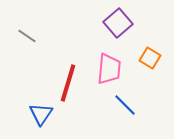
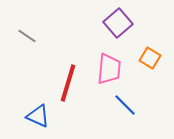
blue triangle: moved 3 px left, 2 px down; rotated 40 degrees counterclockwise
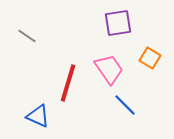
purple square: rotated 32 degrees clockwise
pink trapezoid: rotated 40 degrees counterclockwise
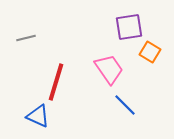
purple square: moved 11 px right, 4 px down
gray line: moved 1 px left, 2 px down; rotated 48 degrees counterclockwise
orange square: moved 6 px up
red line: moved 12 px left, 1 px up
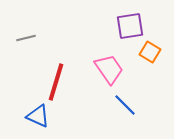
purple square: moved 1 px right, 1 px up
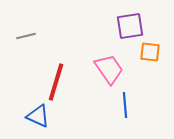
gray line: moved 2 px up
orange square: rotated 25 degrees counterclockwise
blue line: rotated 40 degrees clockwise
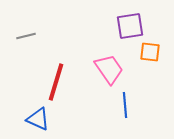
blue triangle: moved 3 px down
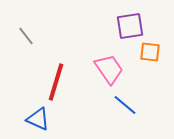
gray line: rotated 66 degrees clockwise
blue line: rotated 45 degrees counterclockwise
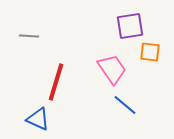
gray line: moved 3 px right; rotated 48 degrees counterclockwise
pink trapezoid: moved 3 px right
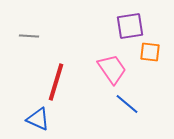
blue line: moved 2 px right, 1 px up
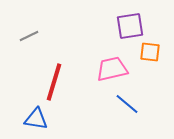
gray line: rotated 30 degrees counterclockwise
pink trapezoid: rotated 68 degrees counterclockwise
red line: moved 2 px left
blue triangle: moved 2 px left; rotated 15 degrees counterclockwise
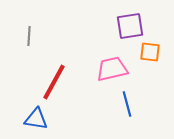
gray line: rotated 60 degrees counterclockwise
red line: rotated 12 degrees clockwise
blue line: rotated 35 degrees clockwise
